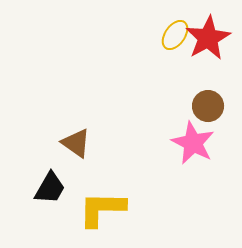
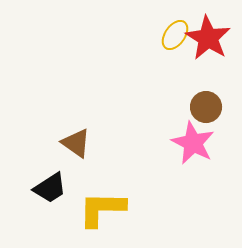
red star: rotated 12 degrees counterclockwise
brown circle: moved 2 px left, 1 px down
black trapezoid: rotated 27 degrees clockwise
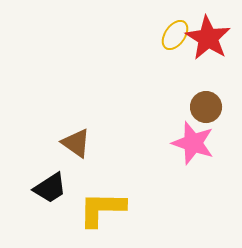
pink star: rotated 9 degrees counterclockwise
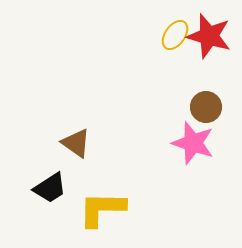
red star: moved 1 px right, 2 px up; rotated 15 degrees counterclockwise
